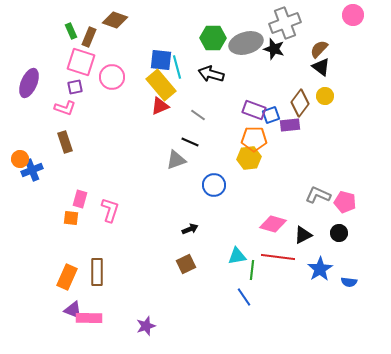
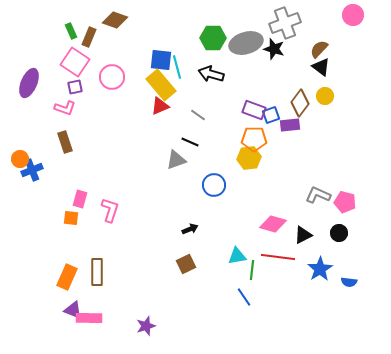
pink square at (81, 62): moved 6 px left; rotated 16 degrees clockwise
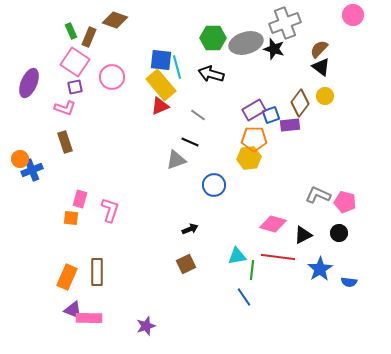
purple rectangle at (254, 110): rotated 50 degrees counterclockwise
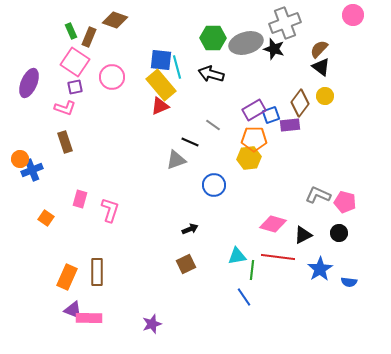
gray line at (198, 115): moved 15 px right, 10 px down
orange square at (71, 218): moved 25 px left; rotated 28 degrees clockwise
purple star at (146, 326): moved 6 px right, 2 px up
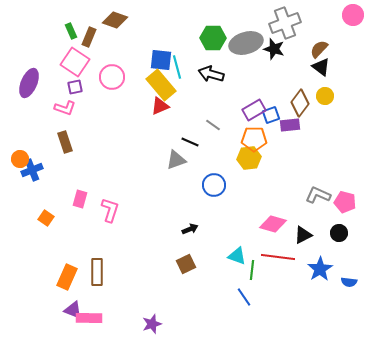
cyan triangle at (237, 256): rotated 30 degrees clockwise
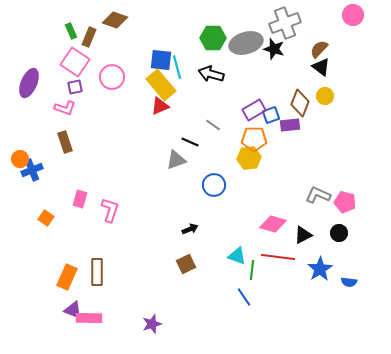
brown diamond at (300, 103): rotated 16 degrees counterclockwise
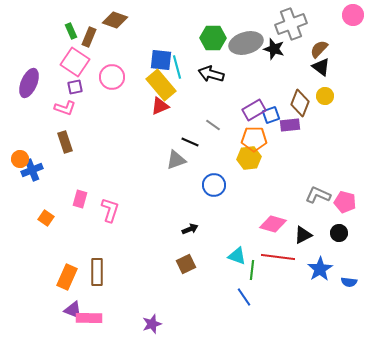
gray cross at (285, 23): moved 6 px right, 1 px down
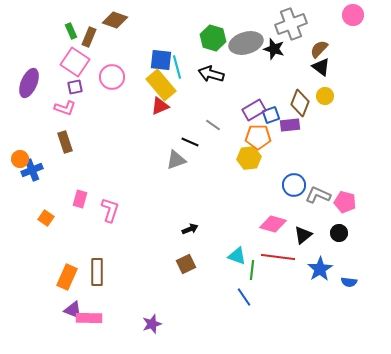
green hexagon at (213, 38): rotated 15 degrees clockwise
orange pentagon at (254, 139): moved 4 px right, 2 px up
blue circle at (214, 185): moved 80 px right
black triangle at (303, 235): rotated 12 degrees counterclockwise
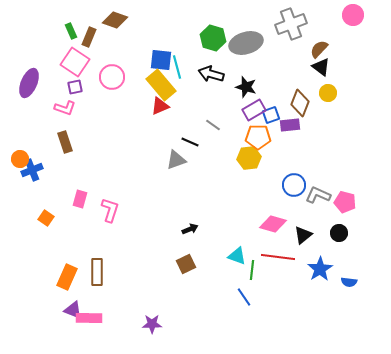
black star at (274, 49): moved 28 px left, 38 px down
yellow circle at (325, 96): moved 3 px right, 3 px up
purple star at (152, 324): rotated 18 degrees clockwise
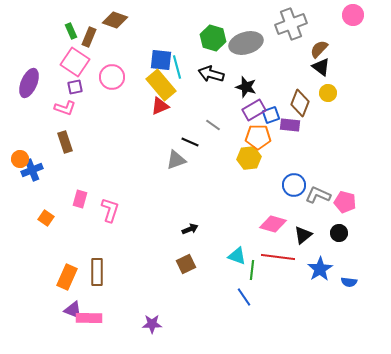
purple rectangle at (290, 125): rotated 12 degrees clockwise
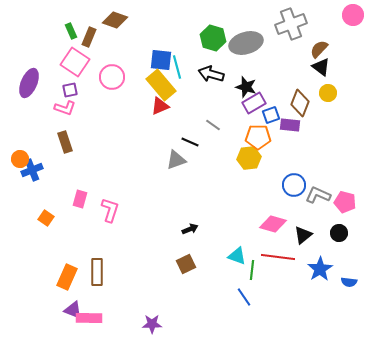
purple square at (75, 87): moved 5 px left, 3 px down
purple rectangle at (254, 110): moved 7 px up
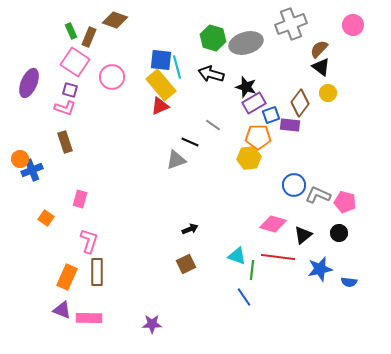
pink circle at (353, 15): moved 10 px down
purple square at (70, 90): rotated 28 degrees clockwise
brown diamond at (300, 103): rotated 16 degrees clockwise
pink L-shape at (110, 210): moved 21 px left, 31 px down
blue star at (320, 269): rotated 20 degrees clockwise
purple triangle at (73, 310): moved 11 px left
